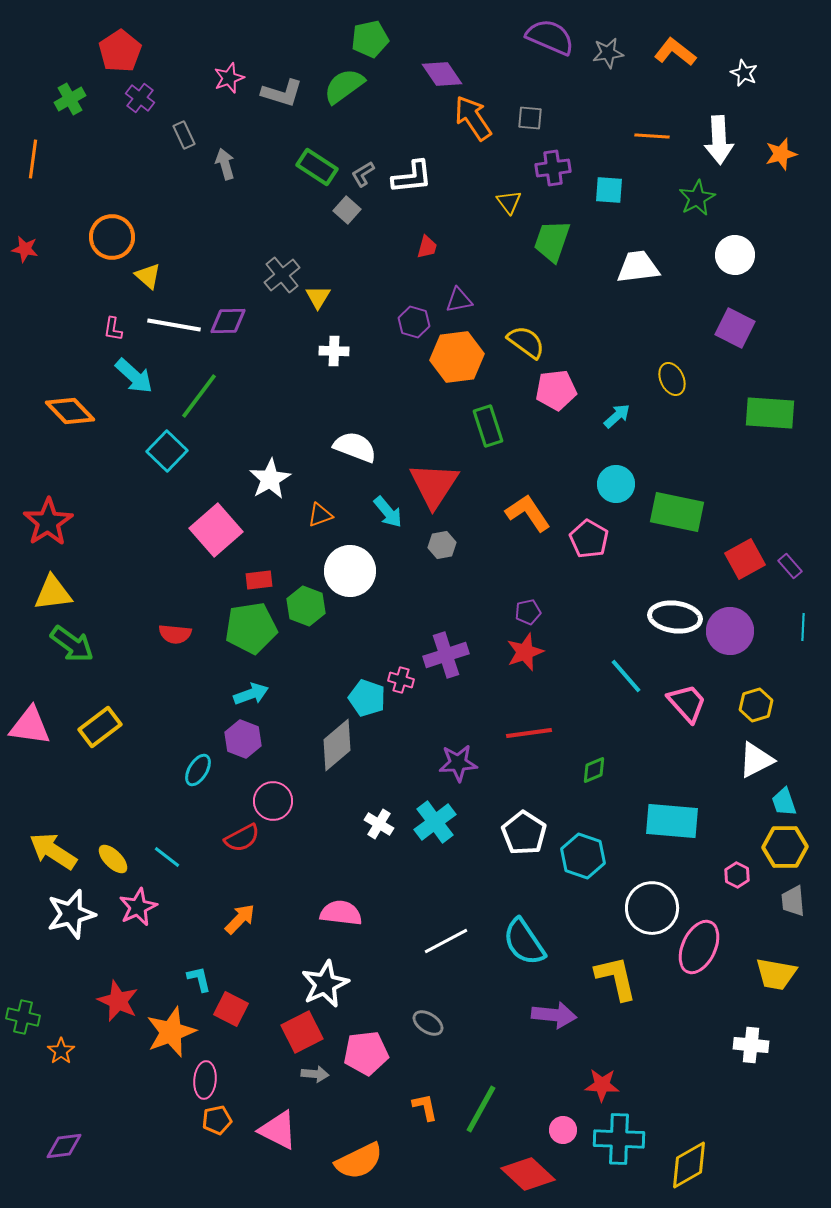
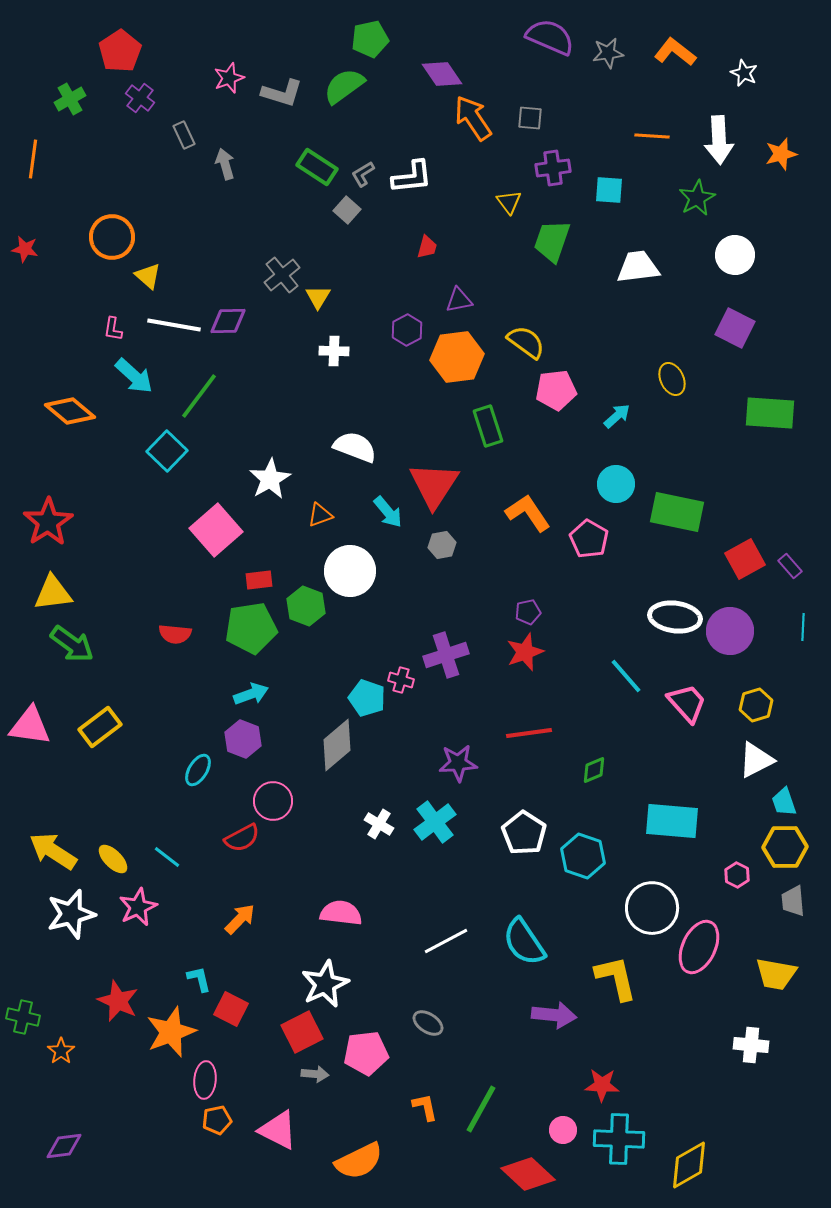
purple hexagon at (414, 322): moved 7 px left, 8 px down; rotated 16 degrees clockwise
orange diamond at (70, 411): rotated 6 degrees counterclockwise
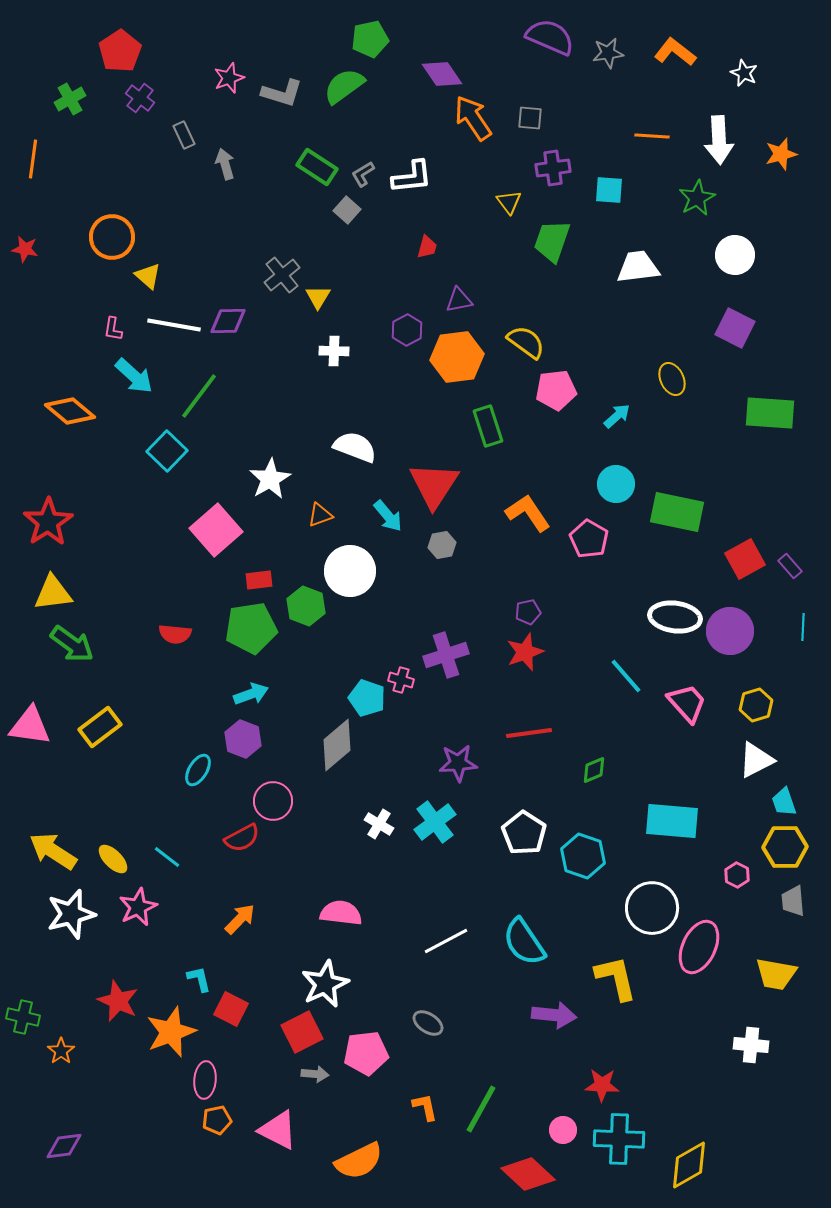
cyan arrow at (388, 512): moved 4 px down
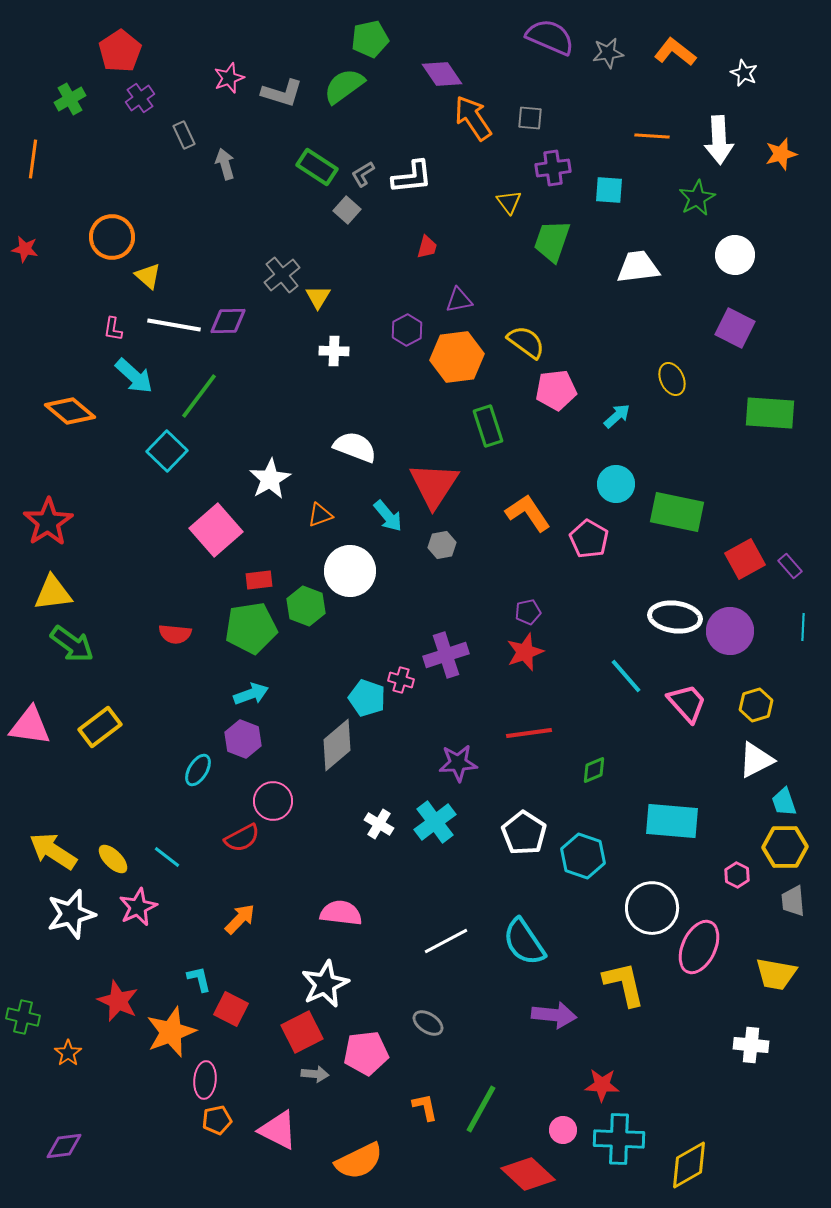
purple cross at (140, 98): rotated 16 degrees clockwise
yellow L-shape at (616, 978): moved 8 px right, 6 px down
orange star at (61, 1051): moved 7 px right, 2 px down
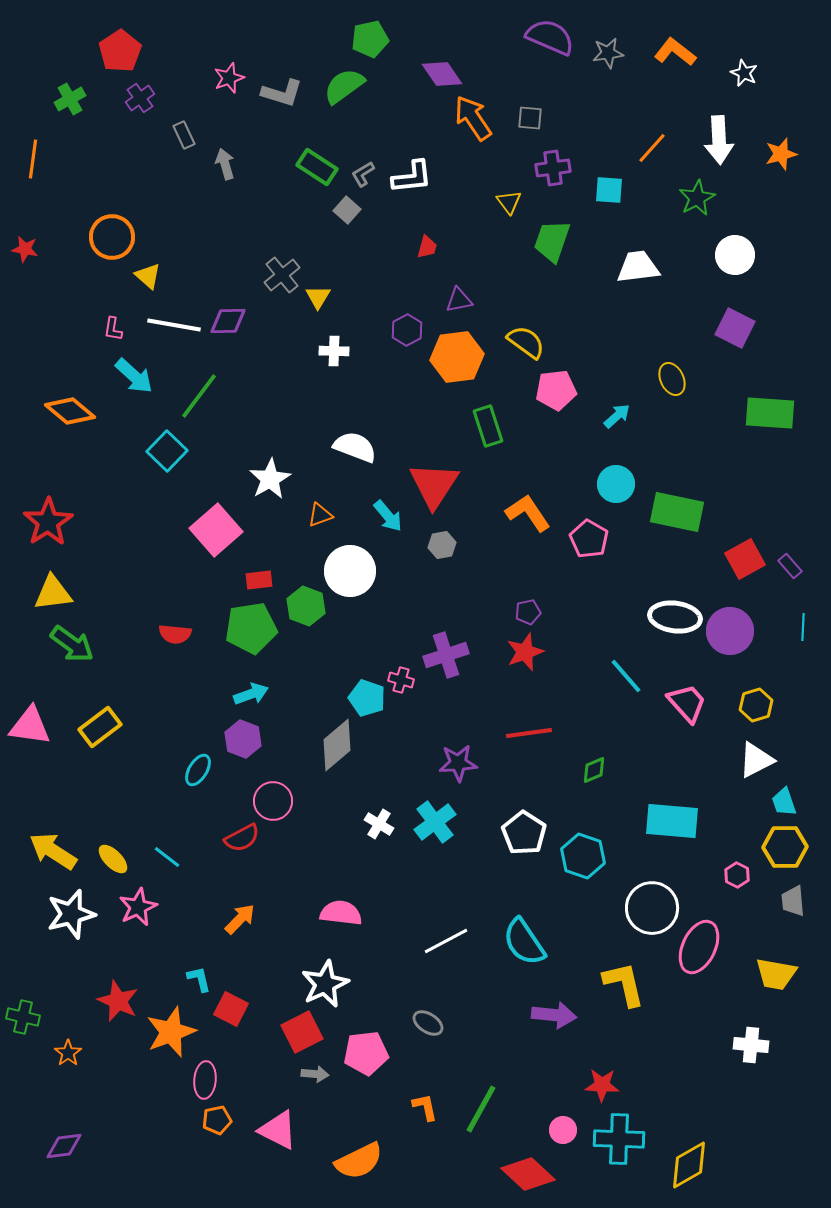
orange line at (652, 136): moved 12 px down; rotated 52 degrees counterclockwise
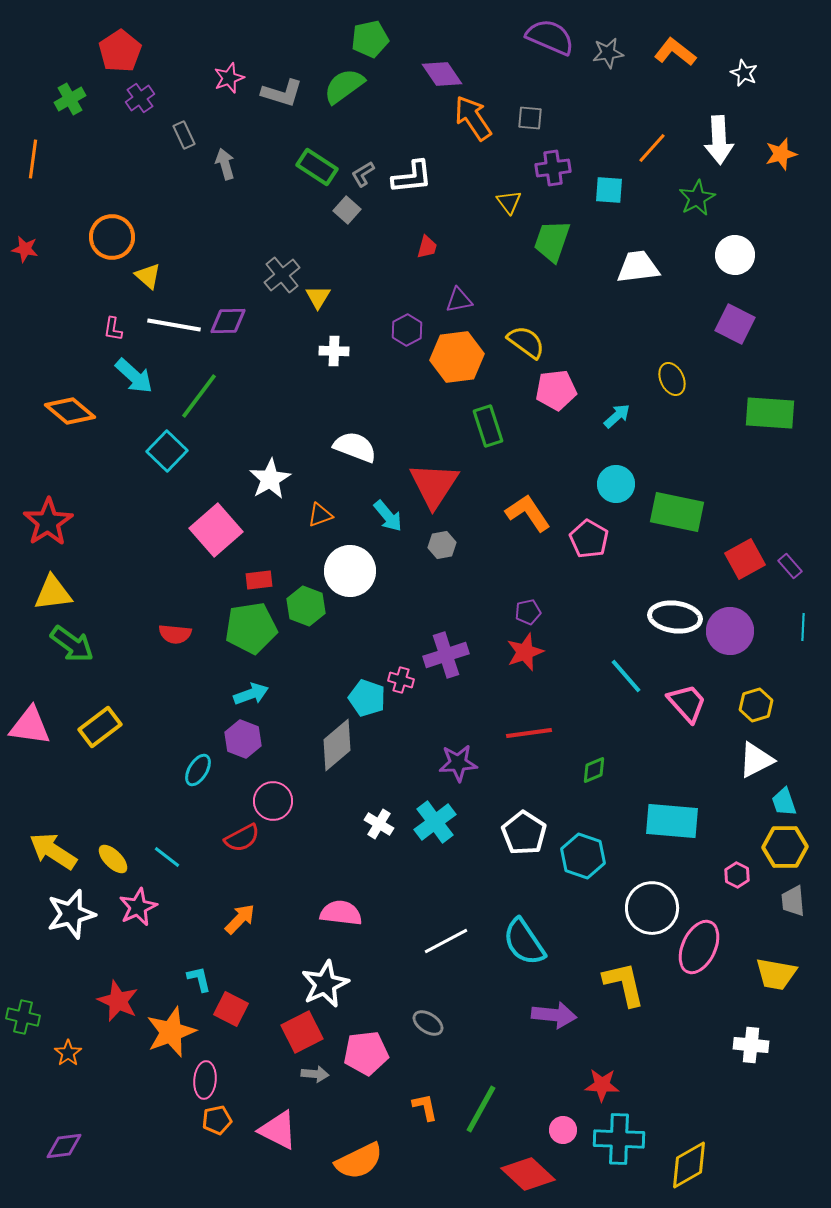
purple square at (735, 328): moved 4 px up
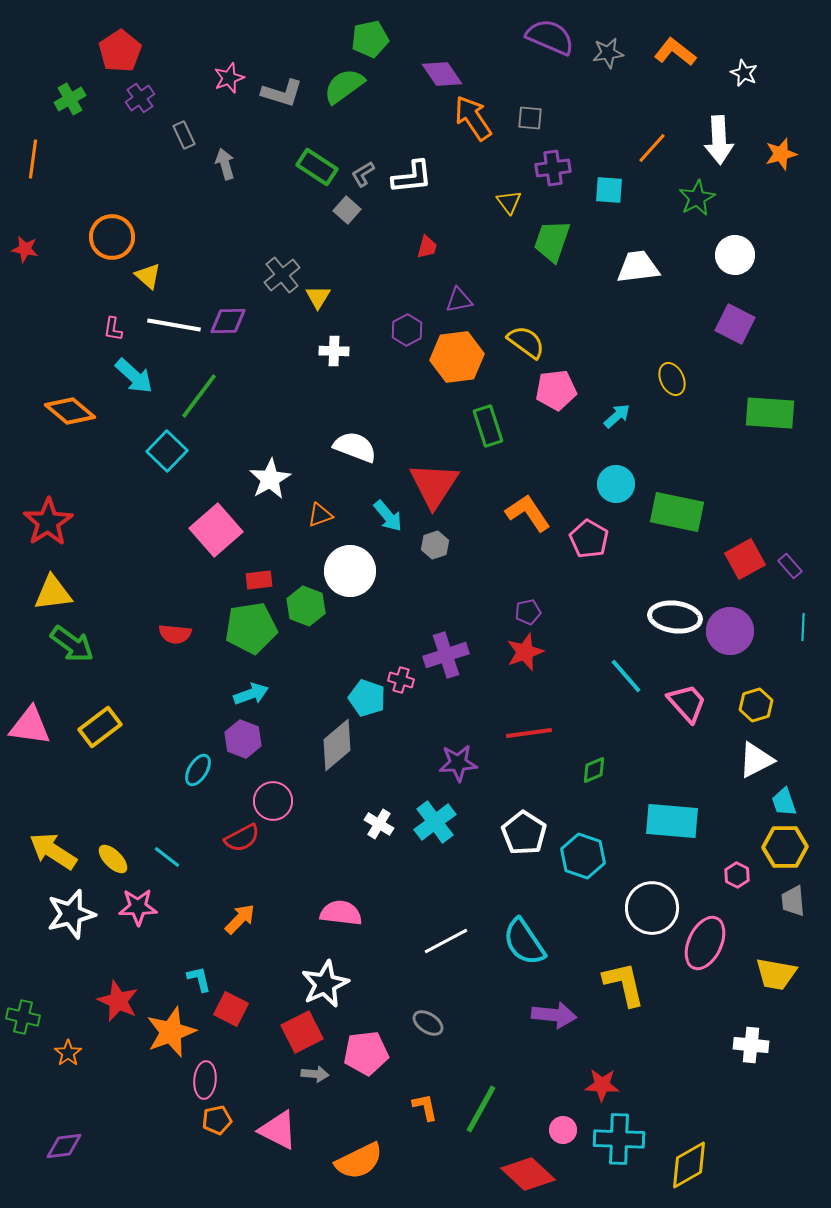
gray hexagon at (442, 545): moved 7 px left; rotated 8 degrees counterclockwise
pink star at (138, 907): rotated 24 degrees clockwise
pink ellipse at (699, 947): moved 6 px right, 4 px up
